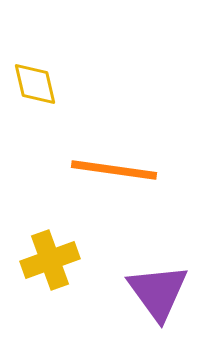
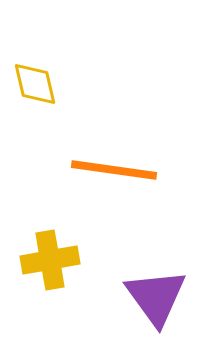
yellow cross: rotated 10 degrees clockwise
purple triangle: moved 2 px left, 5 px down
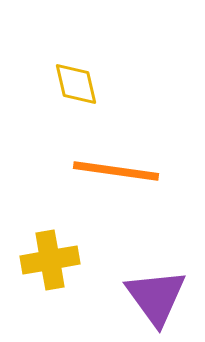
yellow diamond: moved 41 px right
orange line: moved 2 px right, 1 px down
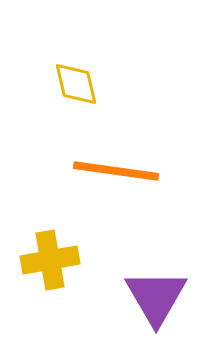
purple triangle: rotated 6 degrees clockwise
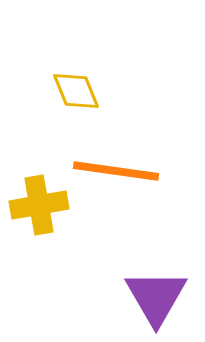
yellow diamond: moved 7 px down; rotated 9 degrees counterclockwise
yellow cross: moved 11 px left, 55 px up
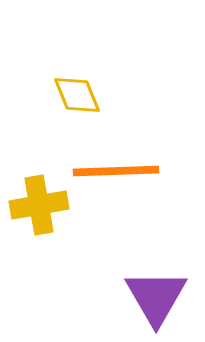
yellow diamond: moved 1 px right, 4 px down
orange line: rotated 10 degrees counterclockwise
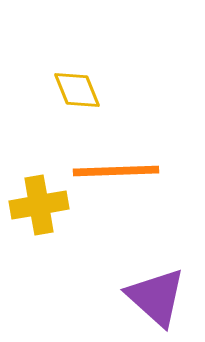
yellow diamond: moved 5 px up
purple triangle: rotated 18 degrees counterclockwise
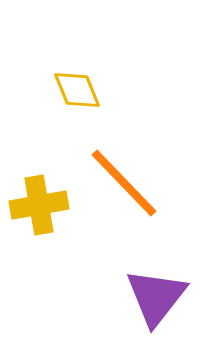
orange line: moved 8 px right, 12 px down; rotated 48 degrees clockwise
purple triangle: rotated 26 degrees clockwise
